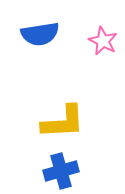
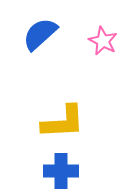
blue semicircle: rotated 147 degrees clockwise
blue cross: rotated 16 degrees clockwise
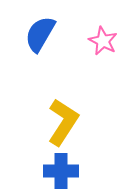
blue semicircle: rotated 18 degrees counterclockwise
yellow L-shape: rotated 54 degrees counterclockwise
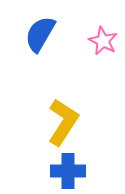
blue cross: moved 7 px right
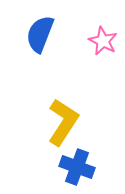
blue semicircle: rotated 9 degrees counterclockwise
blue cross: moved 9 px right, 4 px up; rotated 20 degrees clockwise
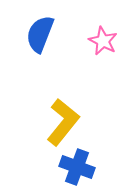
yellow L-shape: rotated 6 degrees clockwise
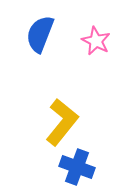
pink star: moved 7 px left
yellow L-shape: moved 1 px left
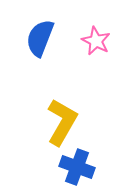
blue semicircle: moved 4 px down
yellow L-shape: rotated 9 degrees counterclockwise
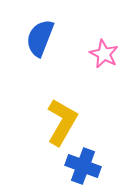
pink star: moved 8 px right, 13 px down
blue cross: moved 6 px right, 1 px up
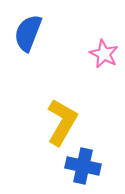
blue semicircle: moved 12 px left, 5 px up
blue cross: rotated 8 degrees counterclockwise
